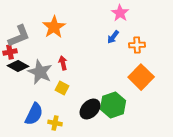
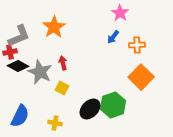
blue semicircle: moved 14 px left, 2 px down
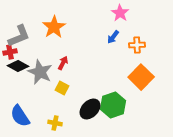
red arrow: rotated 40 degrees clockwise
blue semicircle: rotated 120 degrees clockwise
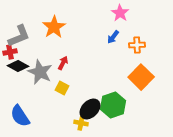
yellow cross: moved 26 px right
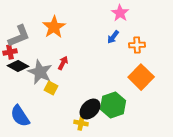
yellow square: moved 11 px left
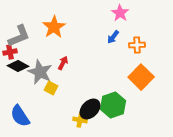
yellow cross: moved 1 px left, 3 px up
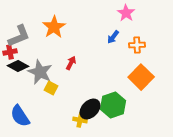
pink star: moved 6 px right
red arrow: moved 8 px right
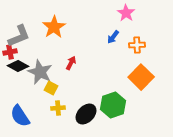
black ellipse: moved 4 px left, 5 px down
yellow cross: moved 22 px left, 12 px up; rotated 16 degrees counterclockwise
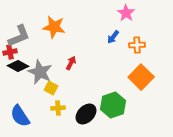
orange star: rotated 30 degrees counterclockwise
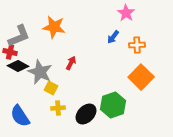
red cross: rotated 24 degrees clockwise
